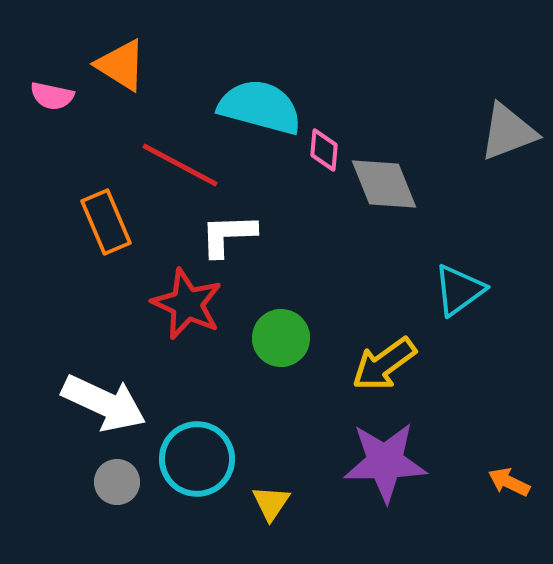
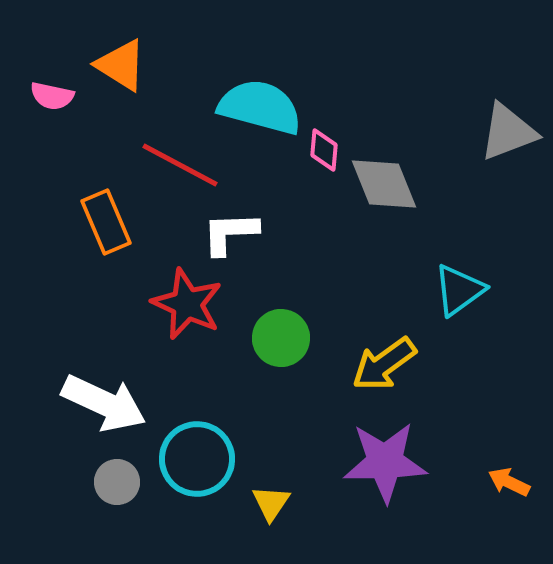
white L-shape: moved 2 px right, 2 px up
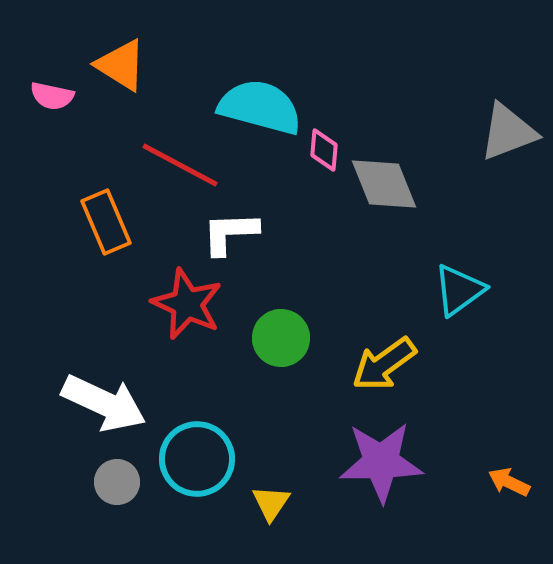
purple star: moved 4 px left
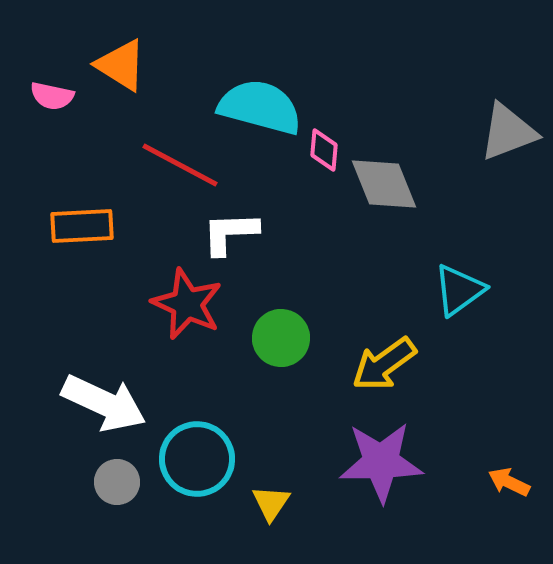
orange rectangle: moved 24 px left, 4 px down; rotated 70 degrees counterclockwise
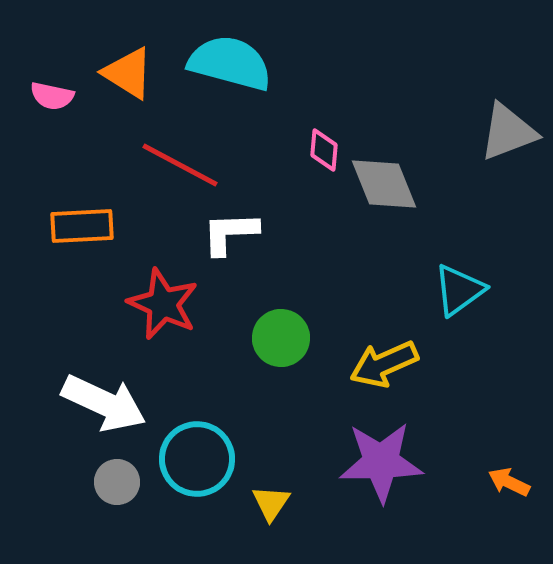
orange triangle: moved 7 px right, 8 px down
cyan semicircle: moved 30 px left, 44 px up
red star: moved 24 px left
yellow arrow: rotated 12 degrees clockwise
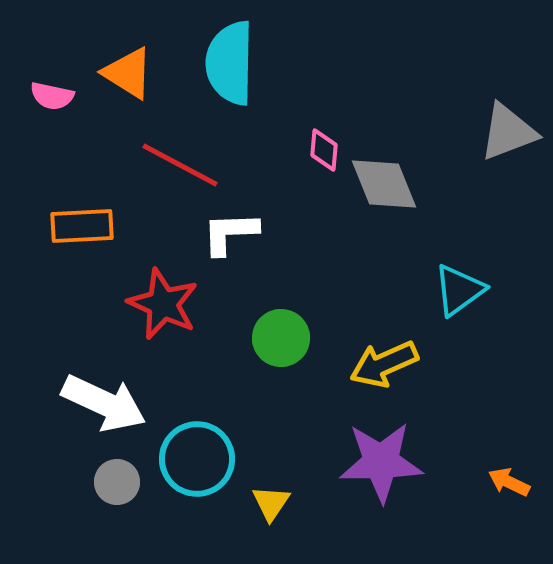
cyan semicircle: rotated 104 degrees counterclockwise
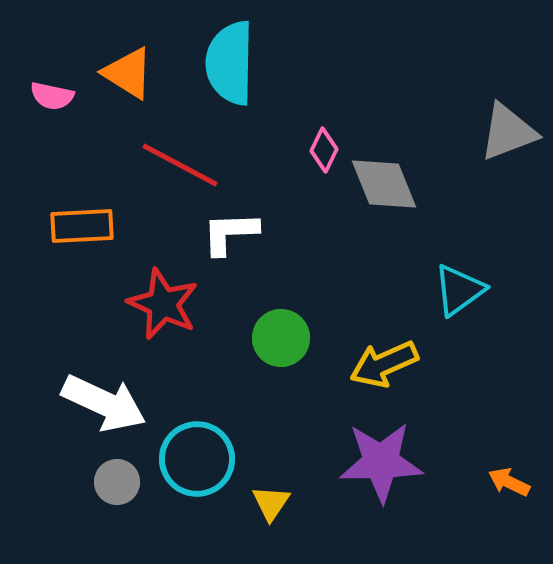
pink diamond: rotated 21 degrees clockwise
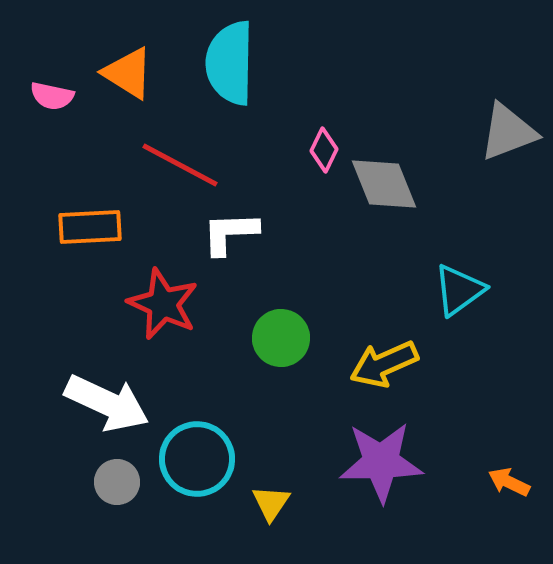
orange rectangle: moved 8 px right, 1 px down
white arrow: moved 3 px right
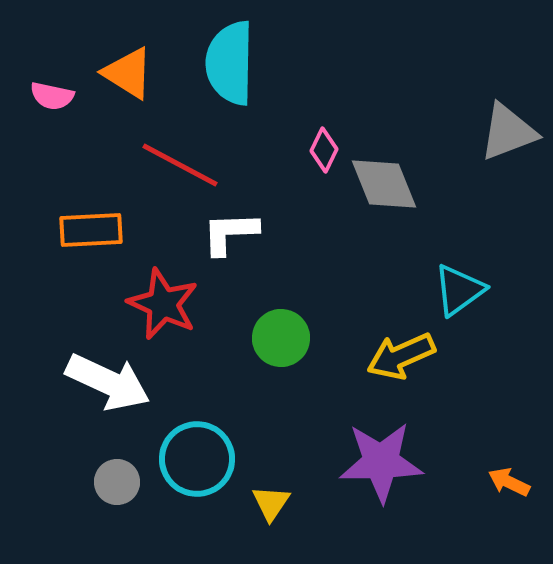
orange rectangle: moved 1 px right, 3 px down
yellow arrow: moved 17 px right, 8 px up
white arrow: moved 1 px right, 21 px up
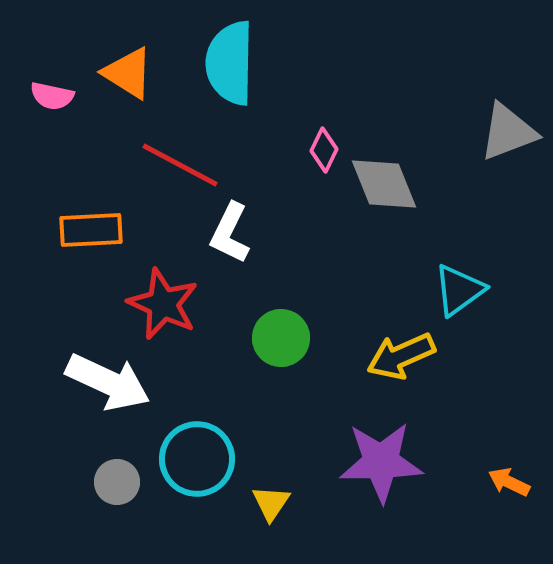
white L-shape: rotated 62 degrees counterclockwise
